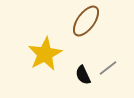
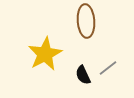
brown ellipse: rotated 40 degrees counterclockwise
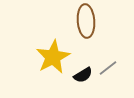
yellow star: moved 8 px right, 3 px down
black semicircle: rotated 96 degrees counterclockwise
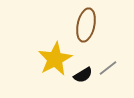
brown ellipse: moved 4 px down; rotated 16 degrees clockwise
yellow star: moved 2 px right, 2 px down
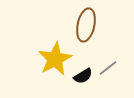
black semicircle: moved 1 px down
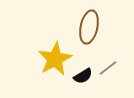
brown ellipse: moved 3 px right, 2 px down
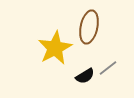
yellow star: moved 11 px up
black semicircle: moved 2 px right
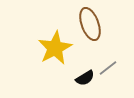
brown ellipse: moved 1 px right, 3 px up; rotated 32 degrees counterclockwise
black semicircle: moved 2 px down
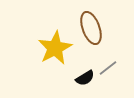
brown ellipse: moved 1 px right, 4 px down
